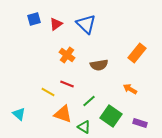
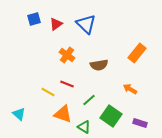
green line: moved 1 px up
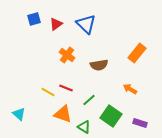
red line: moved 1 px left, 4 px down
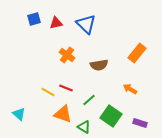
red triangle: moved 1 px up; rotated 24 degrees clockwise
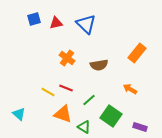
orange cross: moved 3 px down
purple rectangle: moved 4 px down
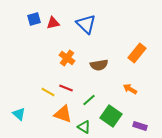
red triangle: moved 3 px left
purple rectangle: moved 1 px up
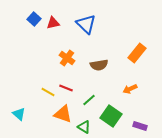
blue square: rotated 32 degrees counterclockwise
orange arrow: rotated 56 degrees counterclockwise
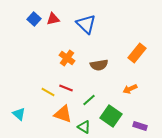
red triangle: moved 4 px up
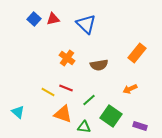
cyan triangle: moved 1 px left, 2 px up
green triangle: rotated 24 degrees counterclockwise
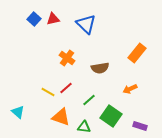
brown semicircle: moved 1 px right, 3 px down
red line: rotated 64 degrees counterclockwise
orange triangle: moved 2 px left, 3 px down
